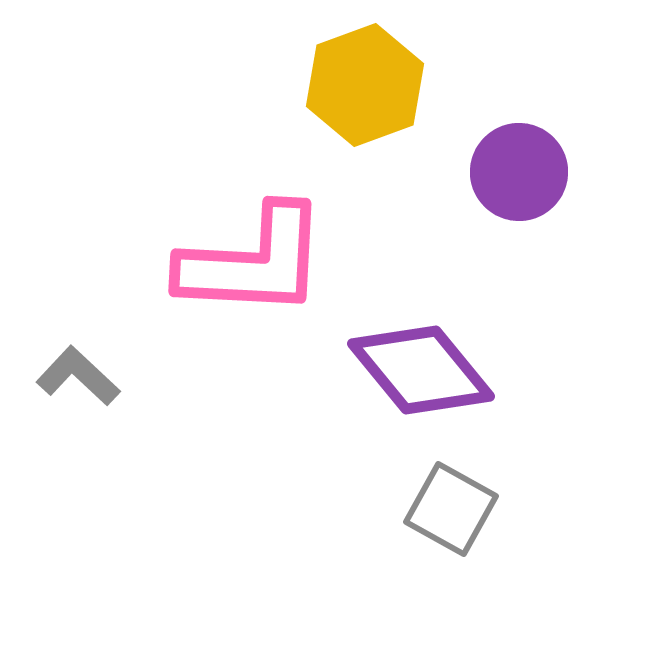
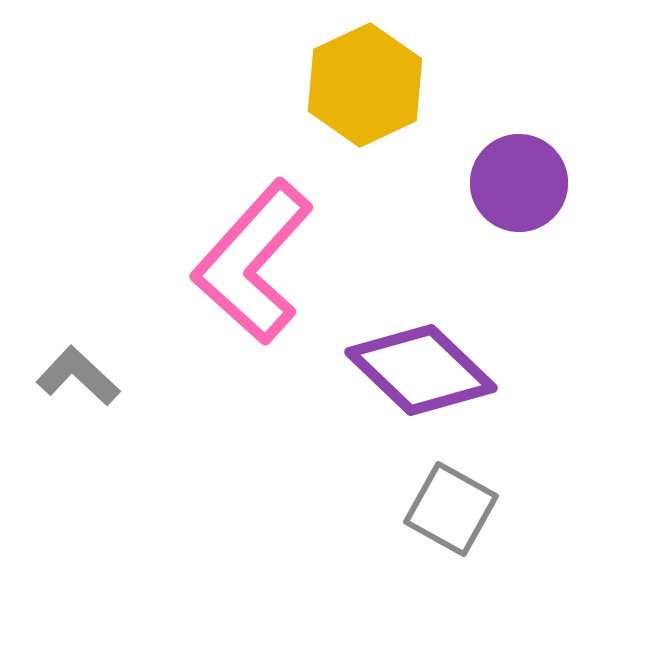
yellow hexagon: rotated 5 degrees counterclockwise
purple circle: moved 11 px down
pink L-shape: rotated 129 degrees clockwise
purple diamond: rotated 7 degrees counterclockwise
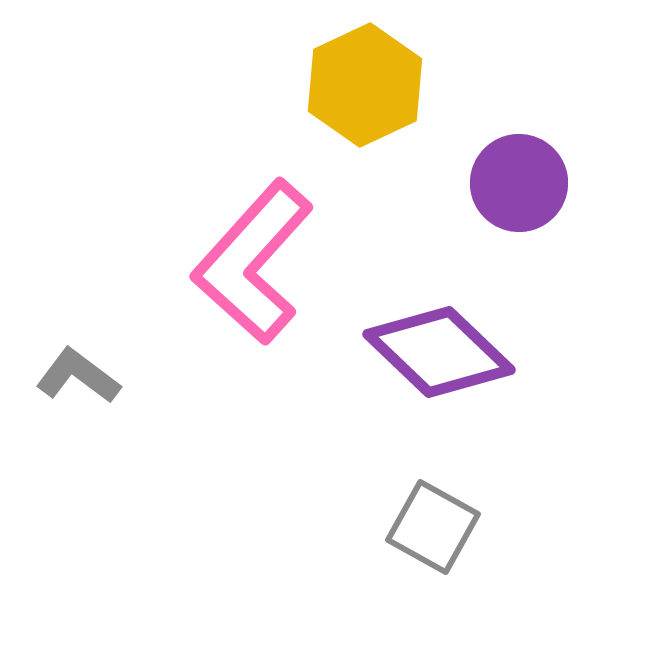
purple diamond: moved 18 px right, 18 px up
gray L-shape: rotated 6 degrees counterclockwise
gray square: moved 18 px left, 18 px down
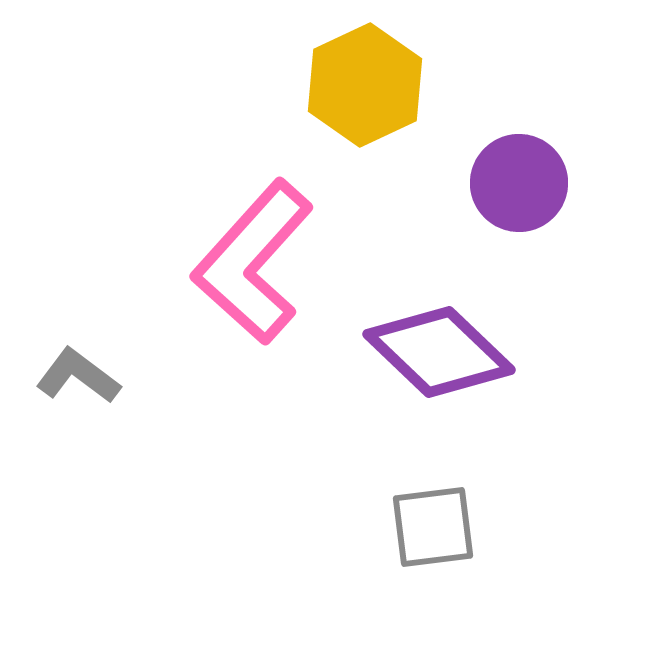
gray square: rotated 36 degrees counterclockwise
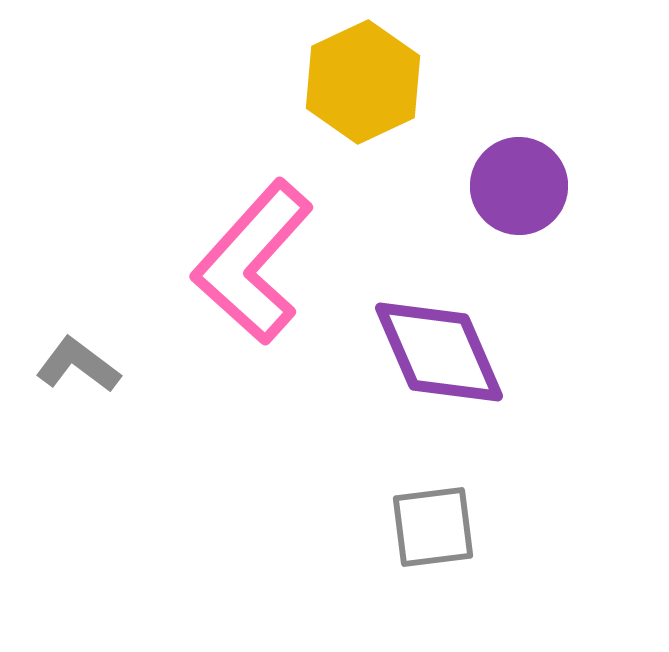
yellow hexagon: moved 2 px left, 3 px up
purple circle: moved 3 px down
purple diamond: rotated 23 degrees clockwise
gray L-shape: moved 11 px up
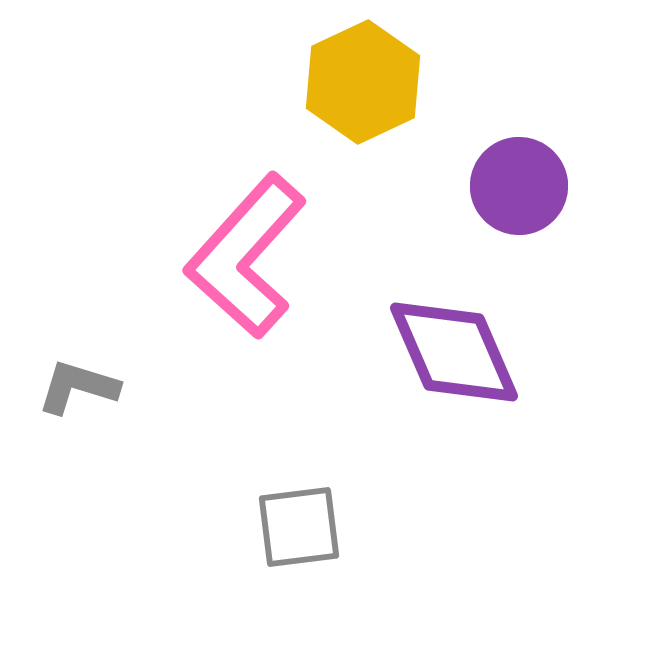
pink L-shape: moved 7 px left, 6 px up
purple diamond: moved 15 px right
gray L-shape: moved 22 px down; rotated 20 degrees counterclockwise
gray square: moved 134 px left
